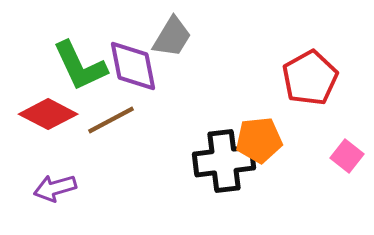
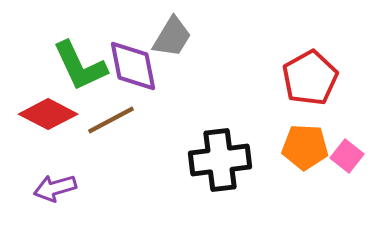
orange pentagon: moved 46 px right, 7 px down; rotated 9 degrees clockwise
black cross: moved 4 px left, 1 px up
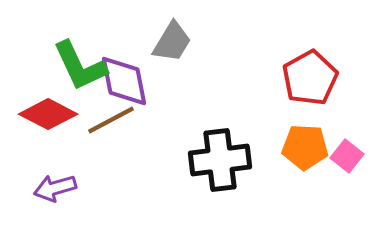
gray trapezoid: moved 5 px down
purple diamond: moved 9 px left, 15 px down
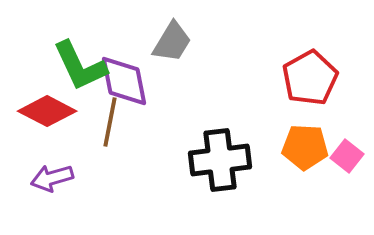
red diamond: moved 1 px left, 3 px up
brown line: moved 1 px left, 2 px down; rotated 51 degrees counterclockwise
purple arrow: moved 3 px left, 10 px up
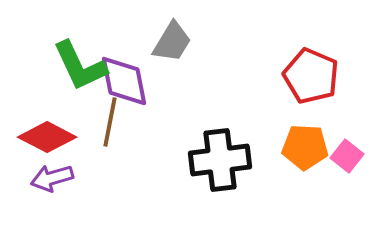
red pentagon: moved 1 px right, 2 px up; rotated 20 degrees counterclockwise
red diamond: moved 26 px down
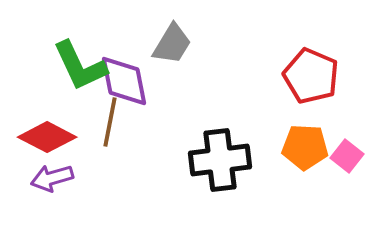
gray trapezoid: moved 2 px down
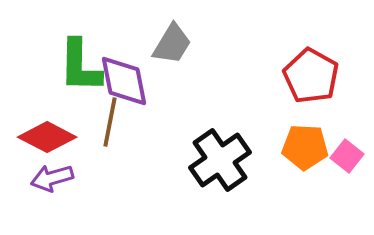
green L-shape: rotated 26 degrees clockwise
red pentagon: rotated 6 degrees clockwise
black cross: rotated 28 degrees counterclockwise
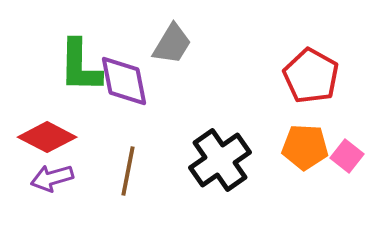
brown line: moved 18 px right, 49 px down
